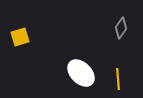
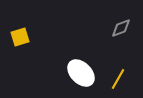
gray diamond: rotated 35 degrees clockwise
yellow line: rotated 35 degrees clockwise
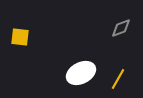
yellow square: rotated 24 degrees clockwise
white ellipse: rotated 72 degrees counterclockwise
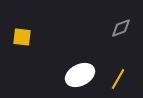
yellow square: moved 2 px right
white ellipse: moved 1 px left, 2 px down
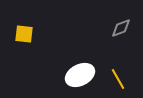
yellow square: moved 2 px right, 3 px up
yellow line: rotated 60 degrees counterclockwise
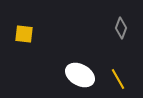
gray diamond: rotated 50 degrees counterclockwise
white ellipse: rotated 56 degrees clockwise
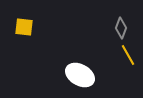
yellow square: moved 7 px up
yellow line: moved 10 px right, 24 px up
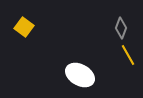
yellow square: rotated 30 degrees clockwise
